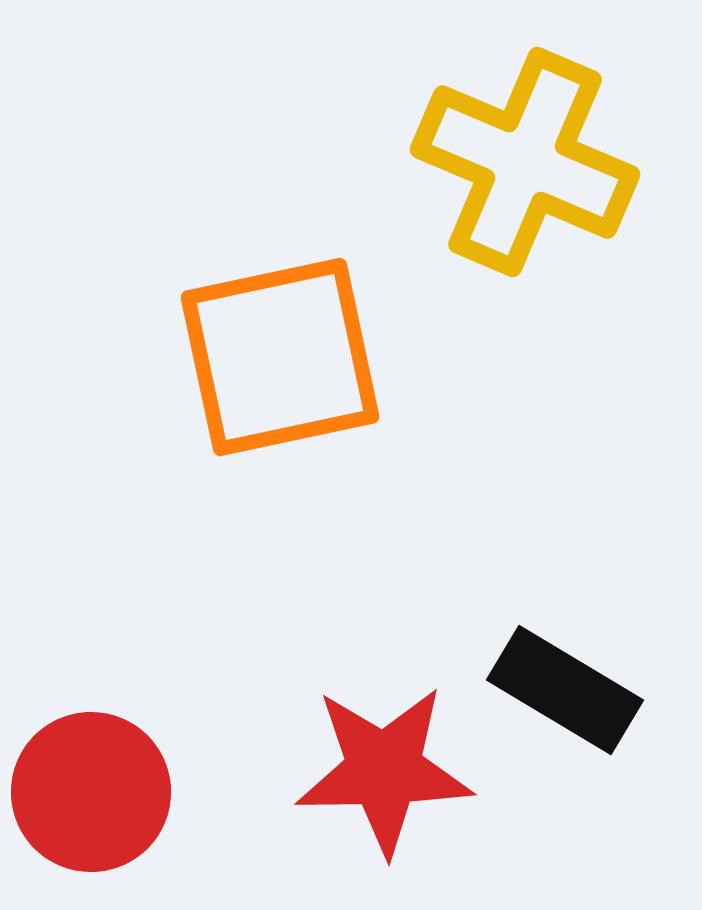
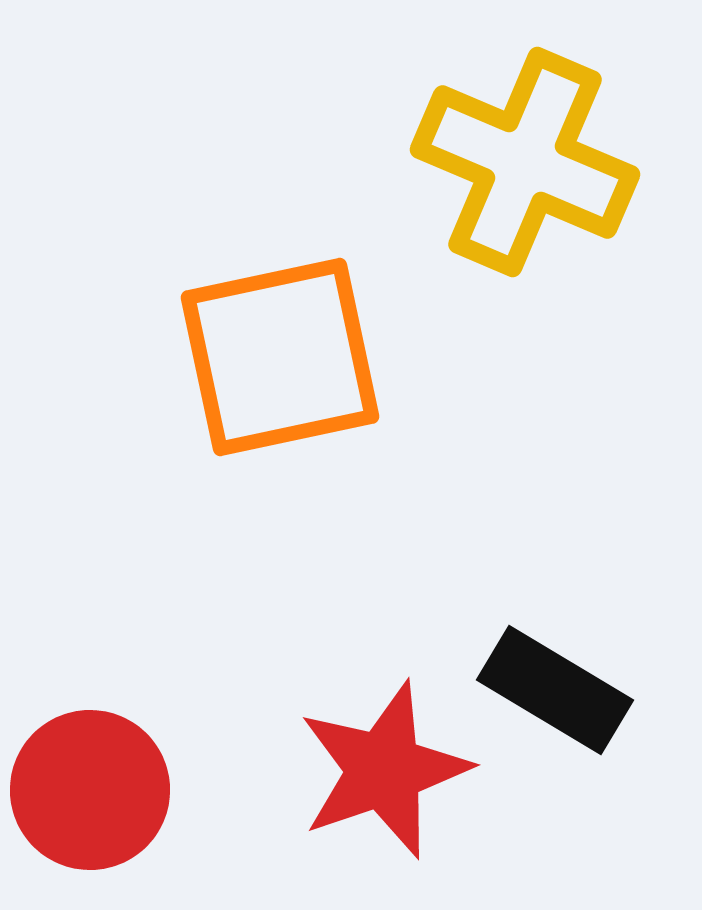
black rectangle: moved 10 px left
red star: rotated 18 degrees counterclockwise
red circle: moved 1 px left, 2 px up
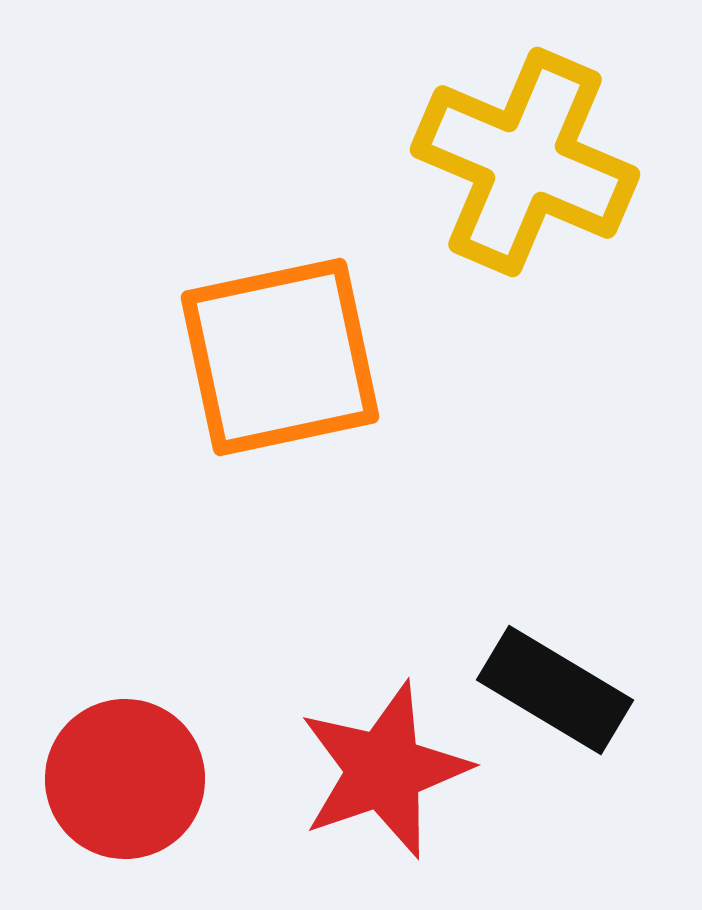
red circle: moved 35 px right, 11 px up
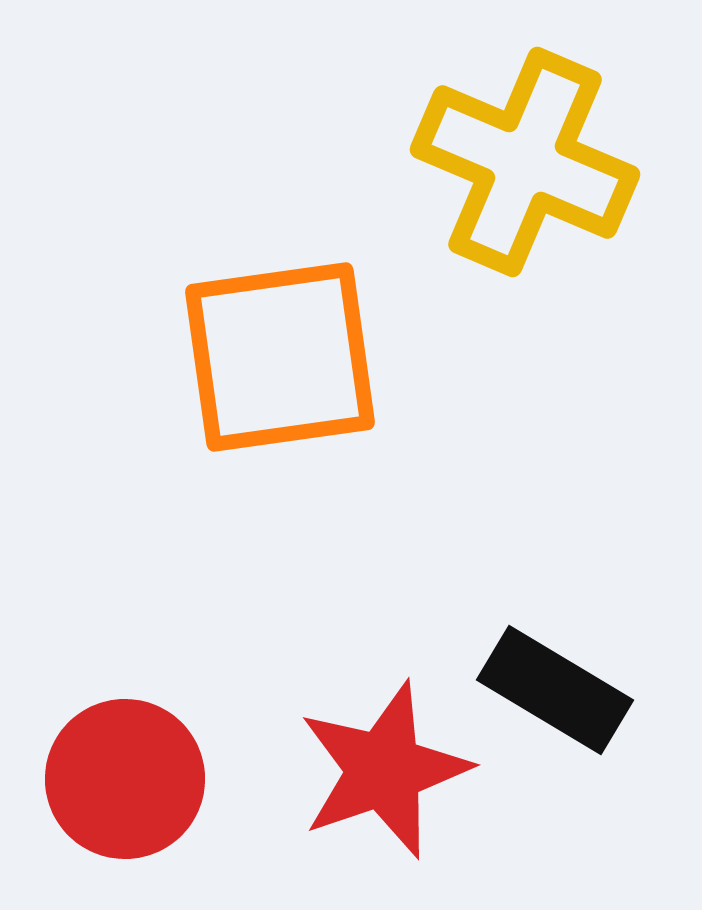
orange square: rotated 4 degrees clockwise
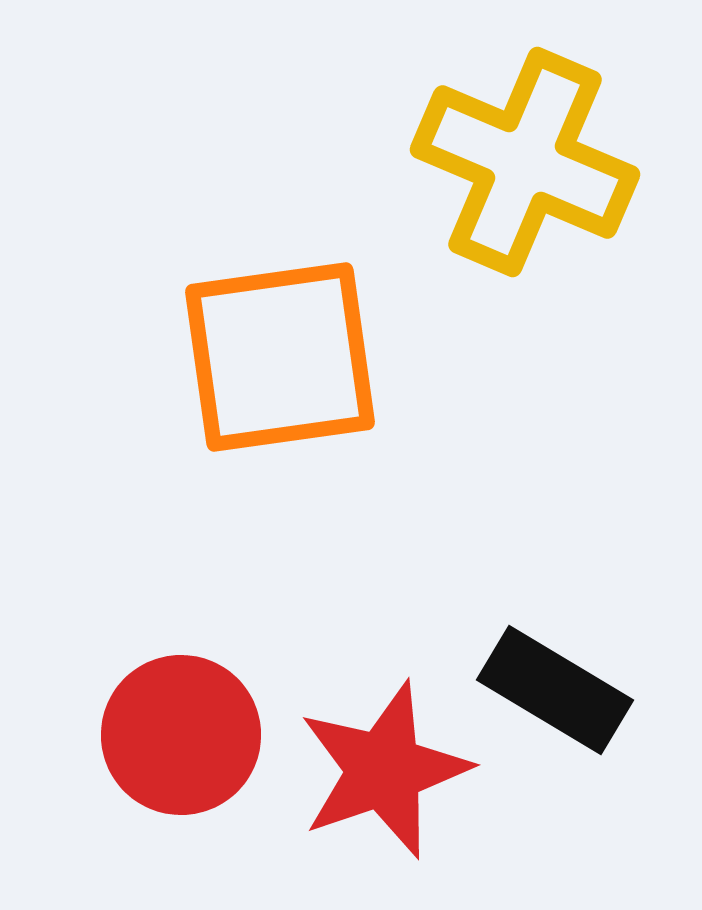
red circle: moved 56 px right, 44 px up
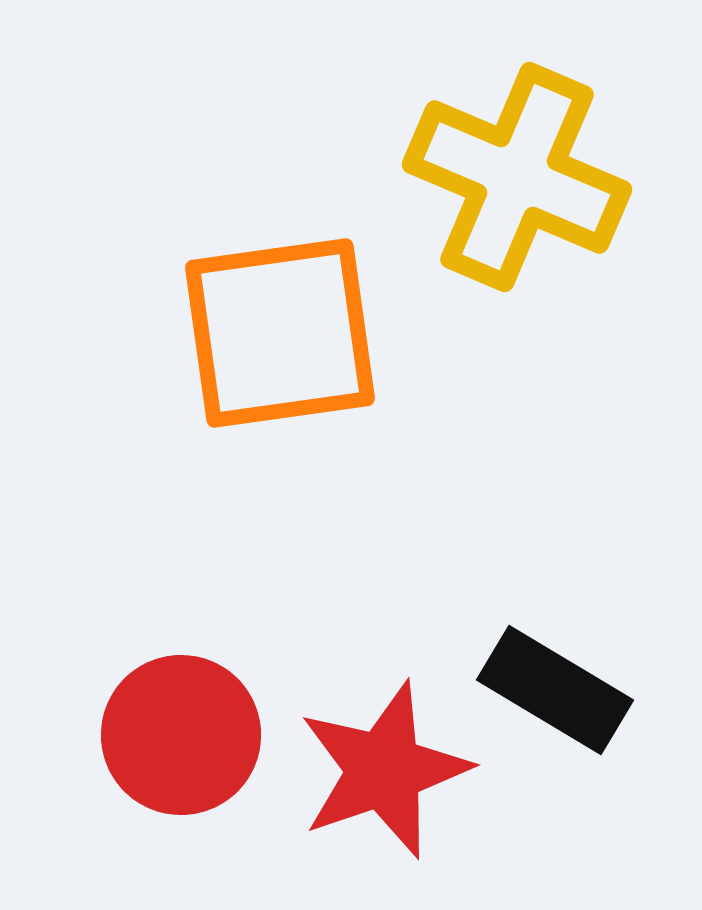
yellow cross: moved 8 px left, 15 px down
orange square: moved 24 px up
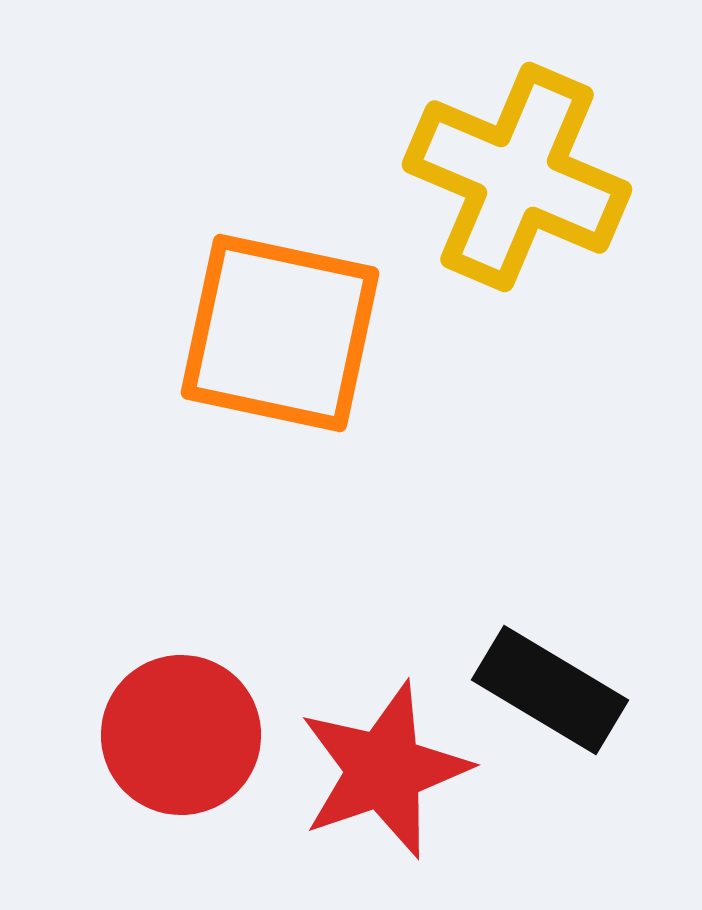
orange square: rotated 20 degrees clockwise
black rectangle: moved 5 px left
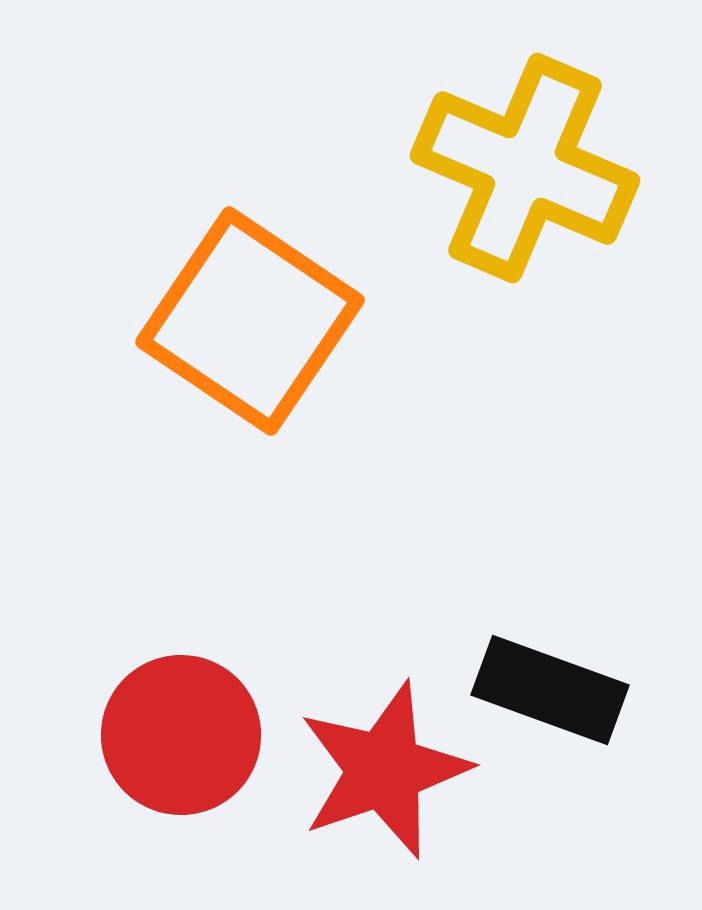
yellow cross: moved 8 px right, 9 px up
orange square: moved 30 px left, 12 px up; rotated 22 degrees clockwise
black rectangle: rotated 11 degrees counterclockwise
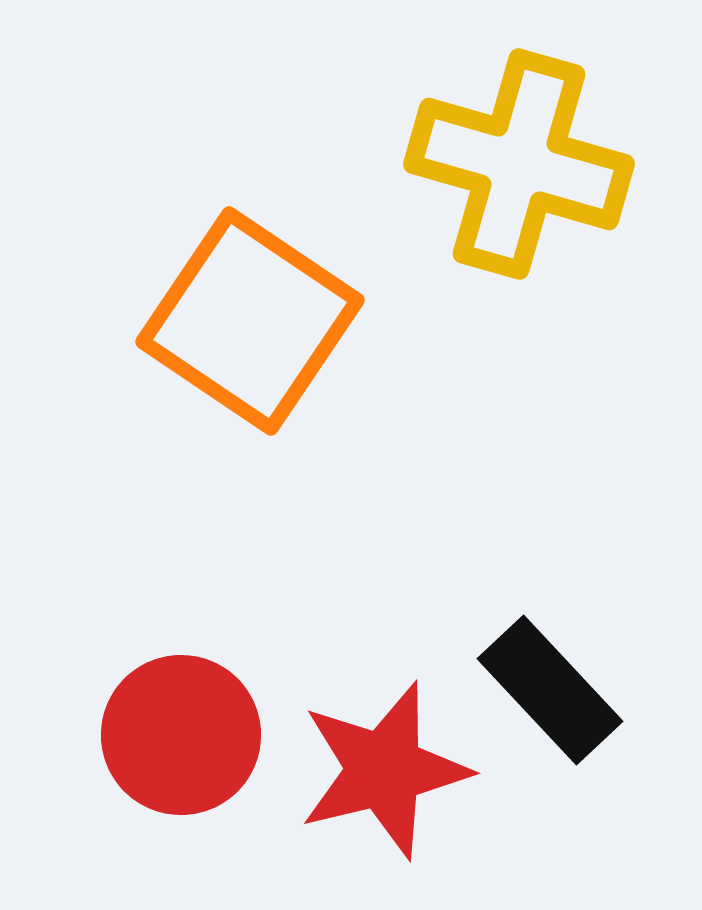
yellow cross: moved 6 px left, 4 px up; rotated 7 degrees counterclockwise
black rectangle: rotated 27 degrees clockwise
red star: rotated 5 degrees clockwise
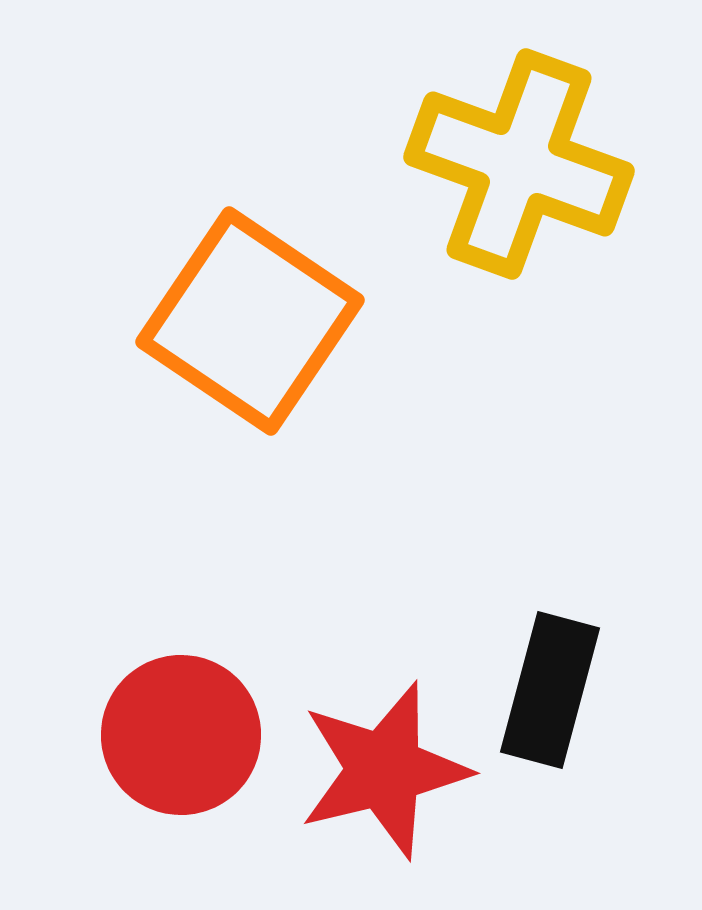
yellow cross: rotated 4 degrees clockwise
black rectangle: rotated 58 degrees clockwise
